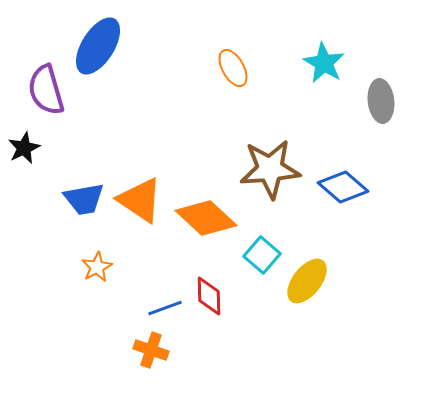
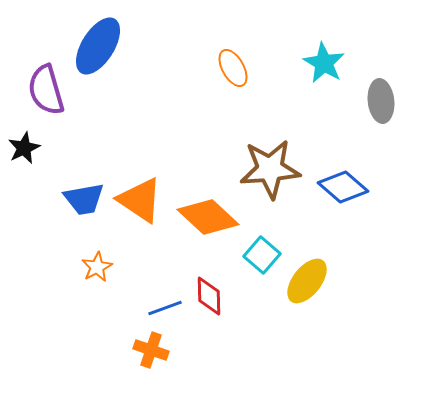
orange diamond: moved 2 px right, 1 px up
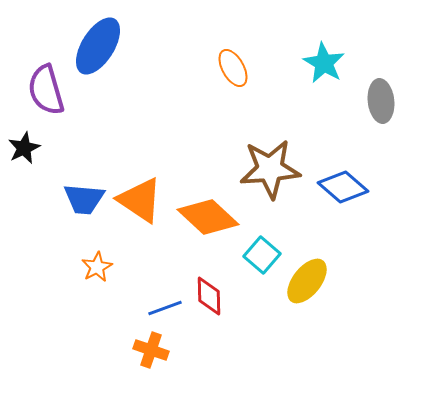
blue trapezoid: rotated 15 degrees clockwise
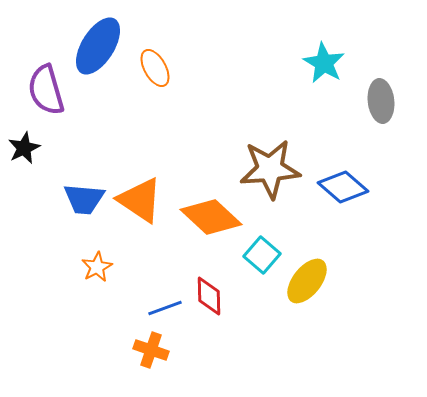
orange ellipse: moved 78 px left
orange diamond: moved 3 px right
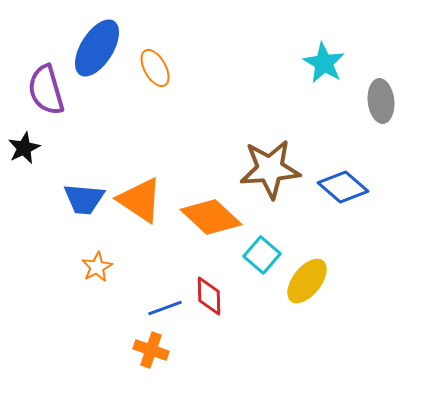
blue ellipse: moved 1 px left, 2 px down
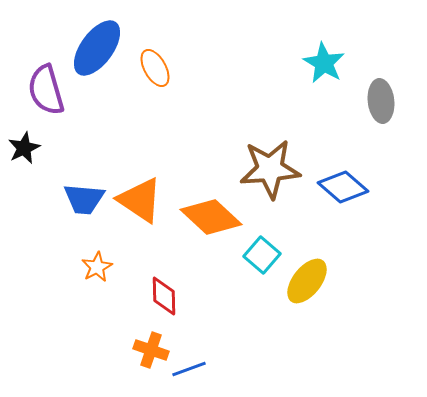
blue ellipse: rotated 4 degrees clockwise
red diamond: moved 45 px left
blue line: moved 24 px right, 61 px down
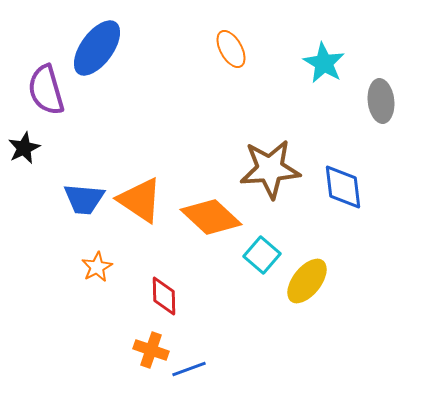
orange ellipse: moved 76 px right, 19 px up
blue diamond: rotated 42 degrees clockwise
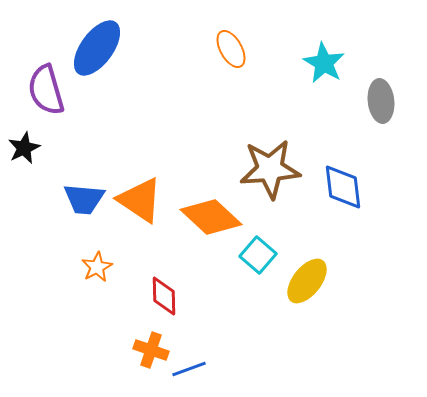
cyan square: moved 4 px left
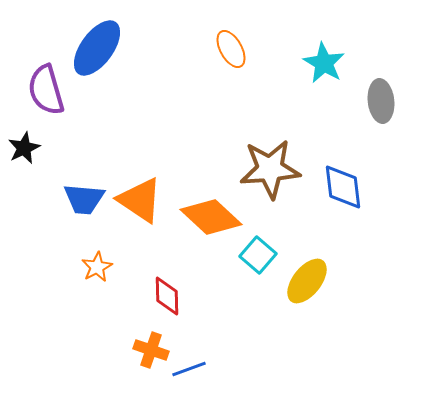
red diamond: moved 3 px right
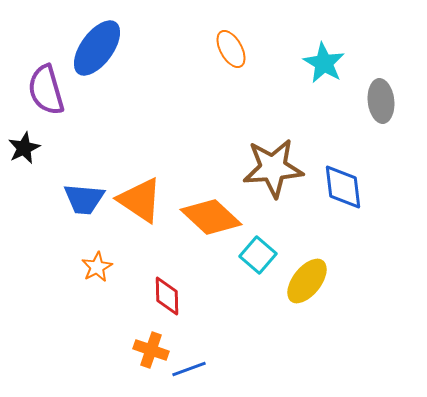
brown star: moved 3 px right, 1 px up
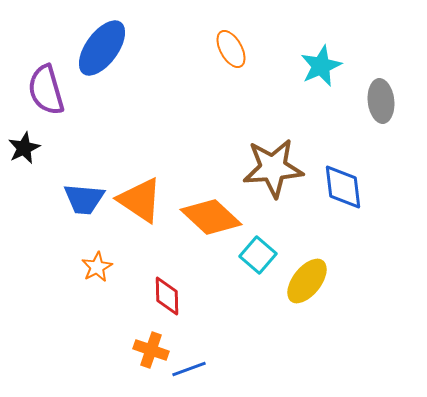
blue ellipse: moved 5 px right
cyan star: moved 3 px left, 3 px down; rotated 18 degrees clockwise
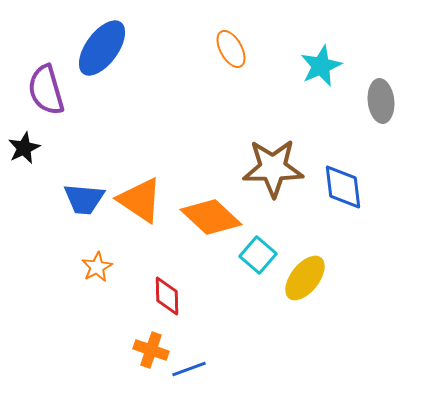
brown star: rotated 4 degrees clockwise
yellow ellipse: moved 2 px left, 3 px up
